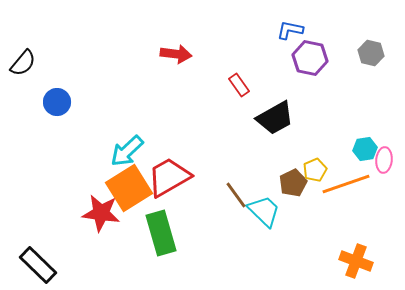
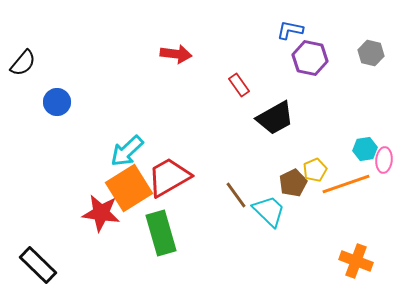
cyan trapezoid: moved 5 px right
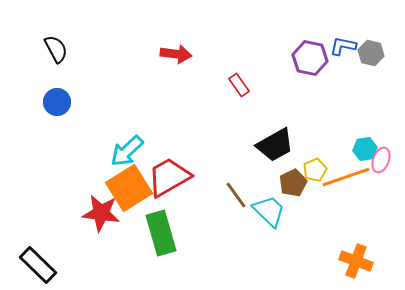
blue L-shape: moved 53 px right, 16 px down
black semicircle: moved 33 px right, 14 px up; rotated 68 degrees counterclockwise
black trapezoid: moved 27 px down
pink ellipse: moved 3 px left; rotated 15 degrees clockwise
orange line: moved 7 px up
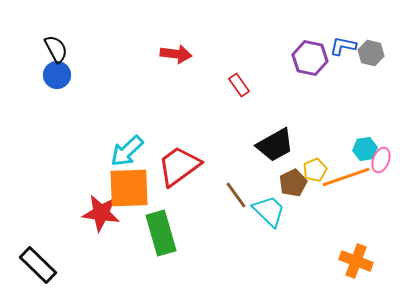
blue circle: moved 27 px up
red trapezoid: moved 10 px right, 11 px up; rotated 6 degrees counterclockwise
orange square: rotated 30 degrees clockwise
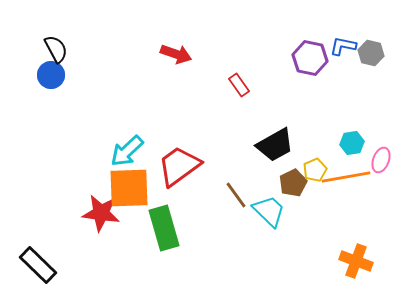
red arrow: rotated 12 degrees clockwise
blue circle: moved 6 px left
cyan hexagon: moved 13 px left, 6 px up
orange line: rotated 9 degrees clockwise
green rectangle: moved 3 px right, 5 px up
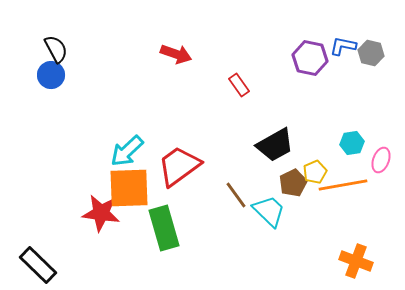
yellow pentagon: moved 2 px down
orange line: moved 3 px left, 8 px down
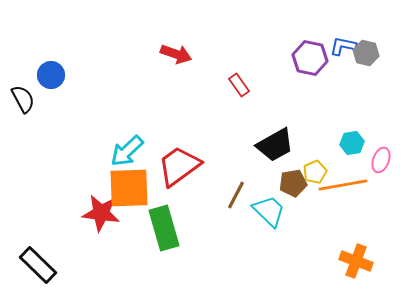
black semicircle: moved 33 px left, 50 px down
gray hexagon: moved 5 px left
brown pentagon: rotated 16 degrees clockwise
brown line: rotated 64 degrees clockwise
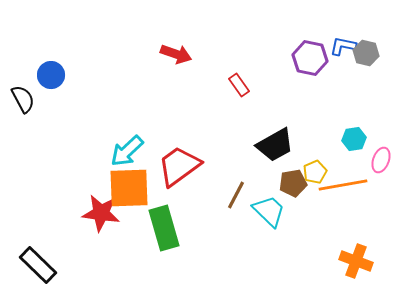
cyan hexagon: moved 2 px right, 4 px up
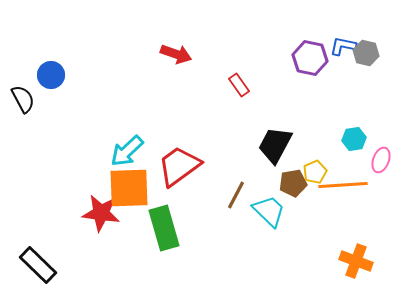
black trapezoid: rotated 147 degrees clockwise
orange line: rotated 6 degrees clockwise
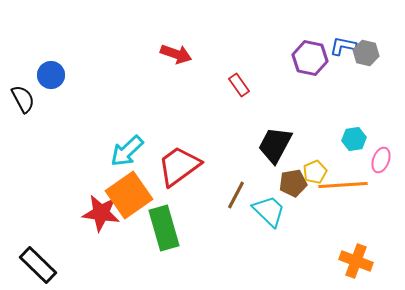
orange square: moved 7 px down; rotated 33 degrees counterclockwise
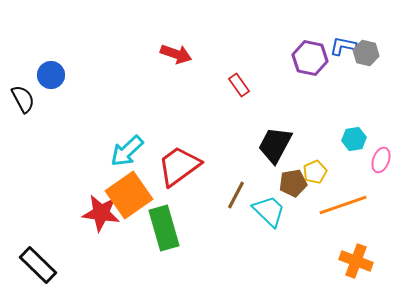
orange line: moved 20 px down; rotated 15 degrees counterclockwise
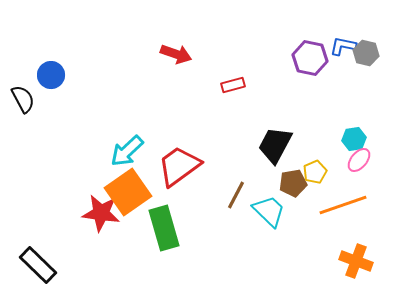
red rectangle: moved 6 px left; rotated 70 degrees counterclockwise
pink ellipse: moved 22 px left; rotated 20 degrees clockwise
orange square: moved 1 px left, 3 px up
